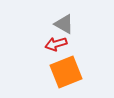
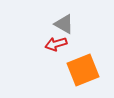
orange square: moved 17 px right, 2 px up
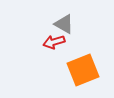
red arrow: moved 2 px left, 2 px up
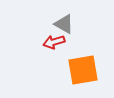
orange square: rotated 12 degrees clockwise
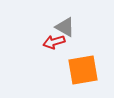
gray triangle: moved 1 px right, 3 px down
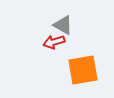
gray triangle: moved 2 px left, 2 px up
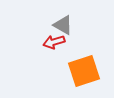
orange square: moved 1 px right, 1 px down; rotated 8 degrees counterclockwise
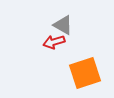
orange square: moved 1 px right, 2 px down
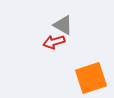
orange square: moved 6 px right, 5 px down
